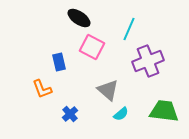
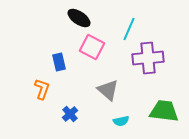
purple cross: moved 3 px up; rotated 16 degrees clockwise
orange L-shape: rotated 140 degrees counterclockwise
cyan semicircle: moved 7 px down; rotated 28 degrees clockwise
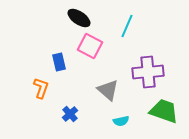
cyan line: moved 2 px left, 3 px up
pink square: moved 2 px left, 1 px up
purple cross: moved 14 px down
orange L-shape: moved 1 px left, 1 px up
green trapezoid: rotated 12 degrees clockwise
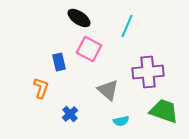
pink square: moved 1 px left, 3 px down
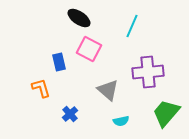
cyan line: moved 5 px right
orange L-shape: rotated 35 degrees counterclockwise
green trapezoid: moved 2 px right, 2 px down; rotated 68 degrees counterclockwise
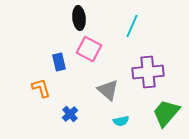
black ellipse: rotated 50 degrees clockwise
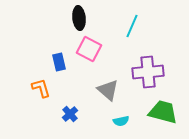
green trapezoid: moved 3 px left, 1 px up; rotated 64 degrees clockwise
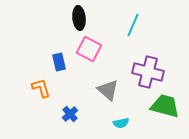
cyan line: moved 1 px right, 1 px up
purple cross: rotated 20 degrees clockwise
green trapezoid: moved 2 px right, 6 px up
cyan semicircle: moved 2 px down
